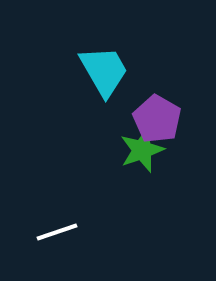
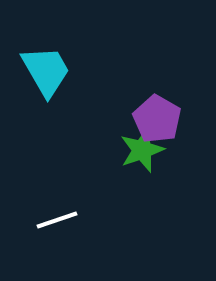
cyan trapezoid: moved 58 px left
white line: moved 12 px up
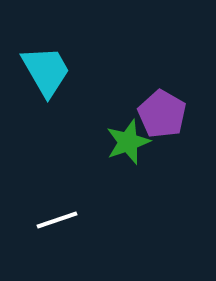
purple pentagon: moved 5 px right, 5 px up
green star: moved 14 px left, 8 px up
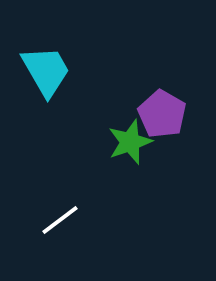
green star: moved 2 px right
white line: moved 3 px right; rotated 18 degrees counterclockwise
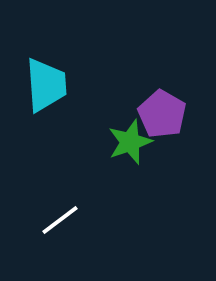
cyan trapezoid: moved 14 px down; rotated 26 degrees clockwise
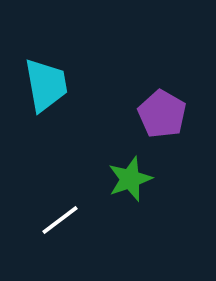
cyan trapezoid: rotated 6 degrees counterclockwise
green star: moved 37 px down
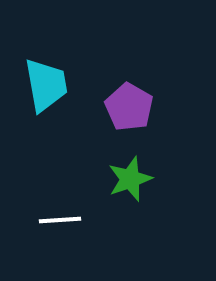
purple pentagon: moved 33 px left, 7 px up
white line: rotated 33 degrees clockwise
